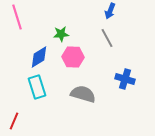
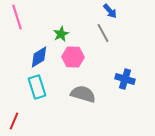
blue arrow: rotated 63 degrees counterclockwise
green star: rotated 21 degrees counterclockwise
gray line: moved 4 px left, 5 px up
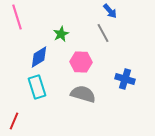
pink hexagon: moved 8 px right, 5 px down
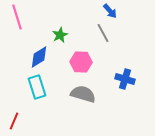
green star: moved 1 px left, 1 px down
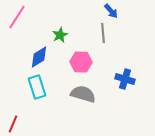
blue arrow: moved 1 px right
pink line: rotated 50 degrees clockwise
gray line: rotated 24 degrees clockwise
red line: moved 1 px left, 3 px down
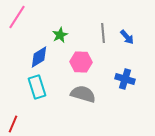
blue arrow: moved 16 px right, 26 px down
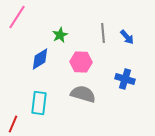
blue diamond: moved 1 px right, 2 px down
cyan rectangle: moved 2 px right, 16 px down; rotated 25 degrees clockwise
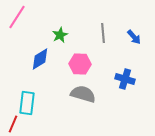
blue arrow: moved 7 px right
pink hexagon: moved 1 px left, 2 px down
cyan rectangle: moved 12 px left
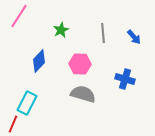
pink line: moved 2 px right, 1 px up
green star: moved 1 px right, 5 px up
blue diamond: moved 1 px left, 2 px down; rotated 15 degrees counterclockwise
cyan rectangle: rotated 20 degrees clockwise
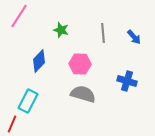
green star: rotated 28 degrees counterclockwise
blue cross: moved 2 px right, 2 px down
cyan rectangle: moved 1 px right, 2 px up
red line: moved 1 px left
